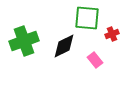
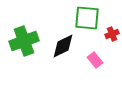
black diamond: moved 1 px left
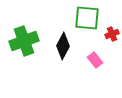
black diamond: rotated 36 degrees counterclockwise
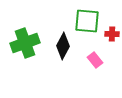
green square: moved 3 px down
red cross: rotated 24 degrees clockwise
green cross: moved 1 px right, 2 px down
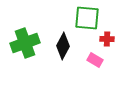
green square: moved 3 px up
red cross: moved 5 px left, 5 px down
pink rectangle: rotated 21 degrees counterclockwise
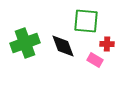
green square: moved 1 px left, 3 px down
red cross: moved 5 px down
black diamond: rotated 48 degrees counterclockwise
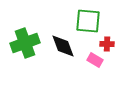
green square: moved 2 px right
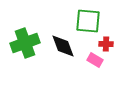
red cross: moved 1 px left
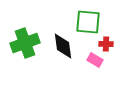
green square: moved 1 px down
black diamond: rotated 12 degrees clockwise
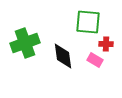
black diamond: moved 10 px down
